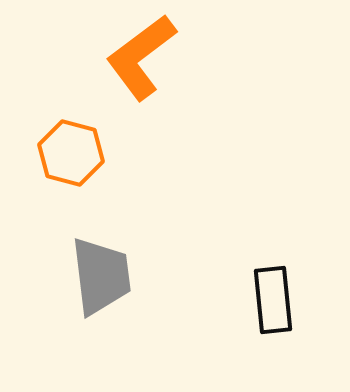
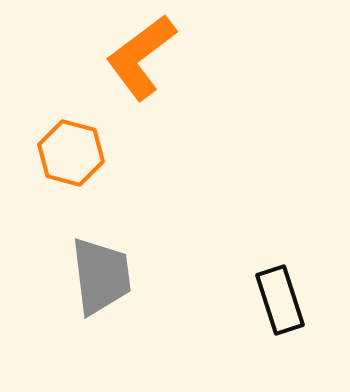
black rectangle: moved 7 px right; rotated 12 degrees counterclockwise
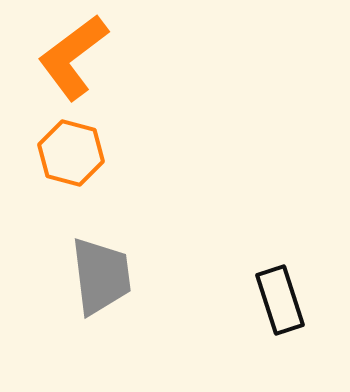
orange L-shape: moved 68 px left
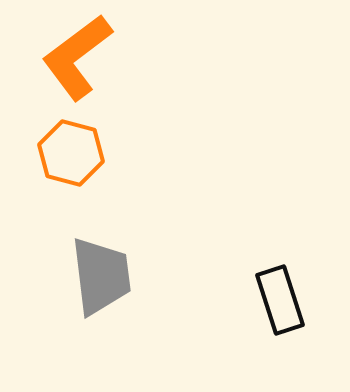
orange L-shape: moved 4 px right
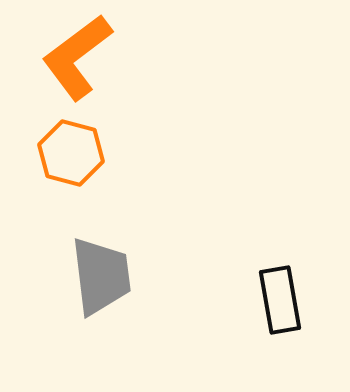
black rectangle: rotated 8 degrees clockwise
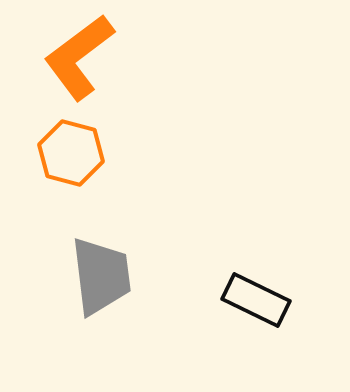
orange L-shape: moved 2 px right
black rectangle: moved 24 px left; rotated 54 degrees counterclockwise
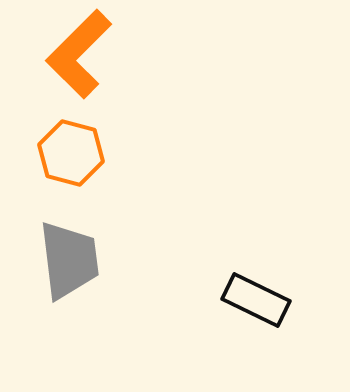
orange L-shape: moved 3 px up; rotated 8 degrees counterclockwise
gray trapezoid: moved 32 px left, 16 px up
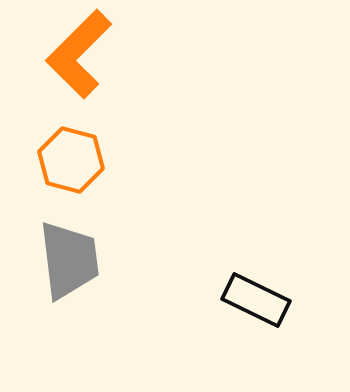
orange hexagon: moved 7 px down
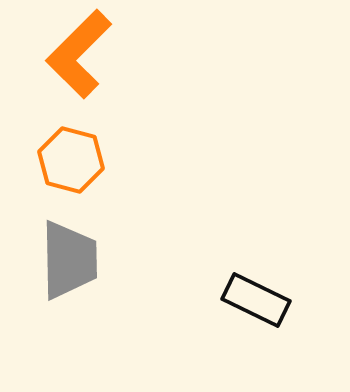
gray trapezoid: rotated 6 degrees clockwise
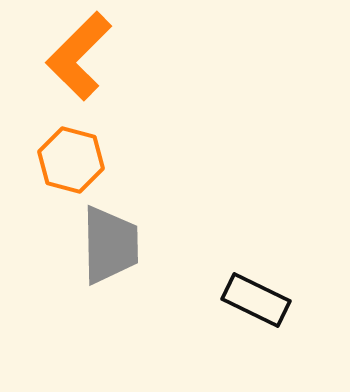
orange L-shape: moved 2 px down
gray trapezoid: moved 41 px right, 15 px up
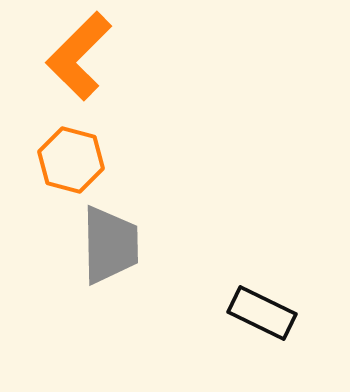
black rectangle: moved 6 px right, 13 px down
